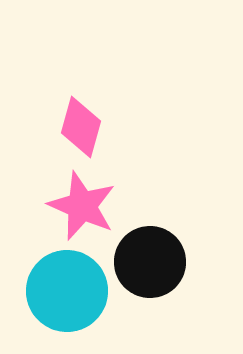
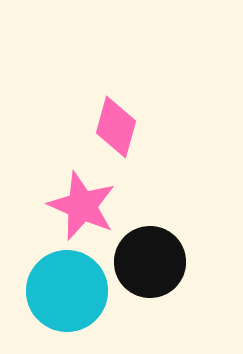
pink diamond: moved 35 px right
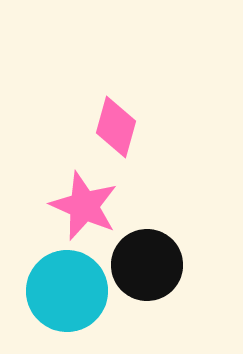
pink star: moved 2 px right
black circle: moved 3 px left, 3 px down
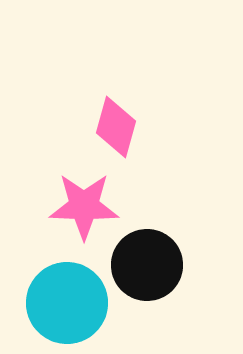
pink star: rotated 22 degrees counterclockwise
cyan circle: moved 12 px down
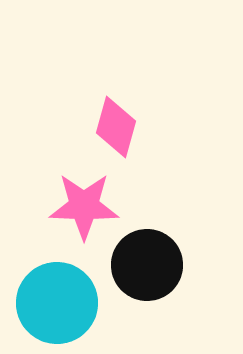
cyan circle: moved 10 px left
